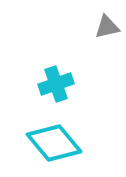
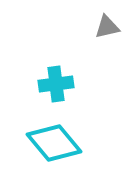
cyan cross: rotated 12 degrees clockwise
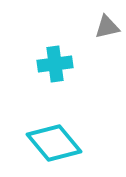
cyan cross: moved 1 px left, 20 px up
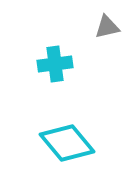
cyan diamond: moved 13 px right
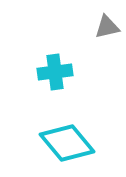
cyan cross: moved 8 px down
